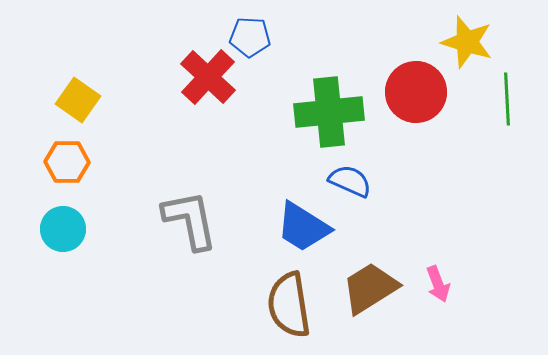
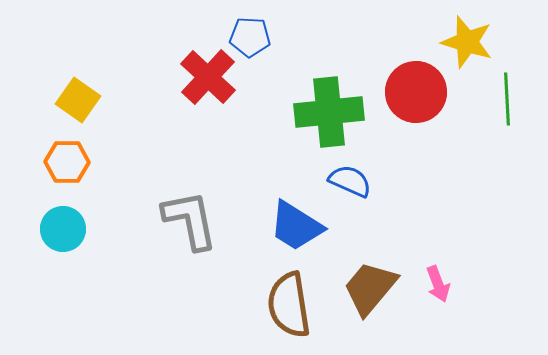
blue trapezoid: moved 7 px left, 1 px up
brown trapezoid: rotated 18 degrees counterclockwise
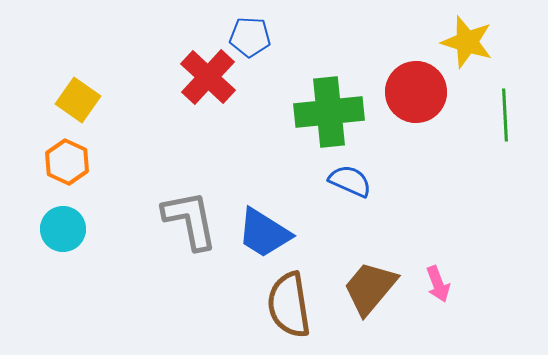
green line: moved 2 px left, 16 px down
orange hexagon: rotated 24 degrees clockwise
blue trapezoid: moved 32 px left, 7 px down
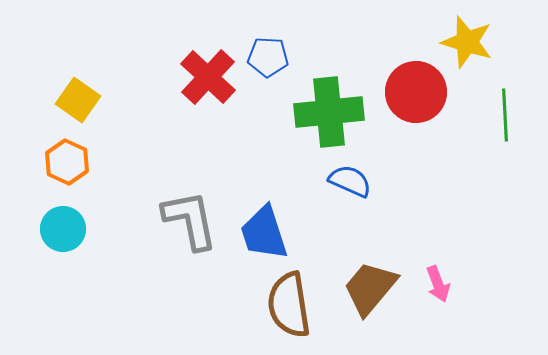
blue pentagon: moved 18 px right, 20 px down
blue trapezoid: rotated 40 degrees clockwise
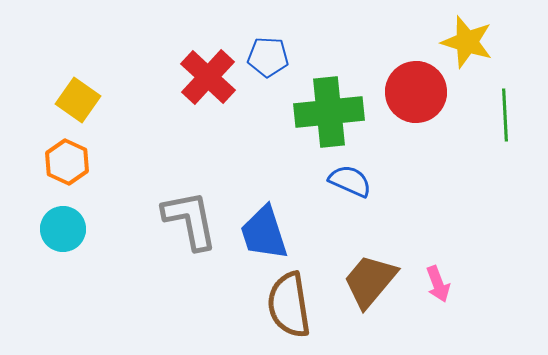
brown trapezoid: moved 7 px up
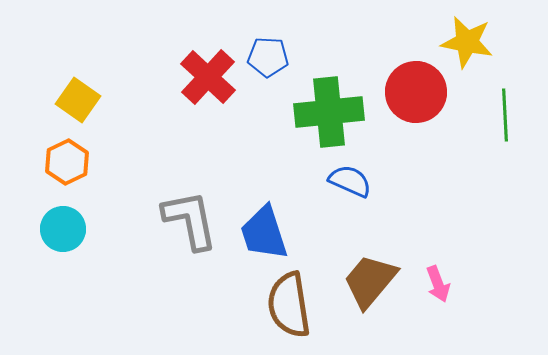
yellow star: rotated 6 degrees counterclockwise
orange hexagon: rotated 9 degrees clockwise
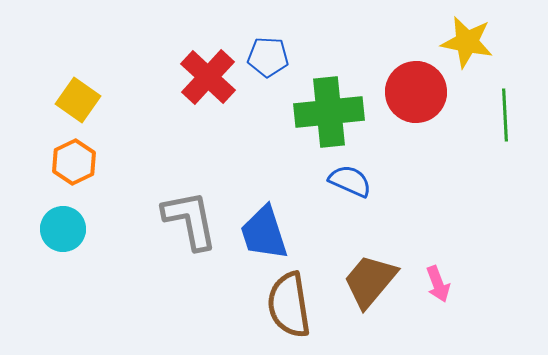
orange hexagon: moved 7 px right
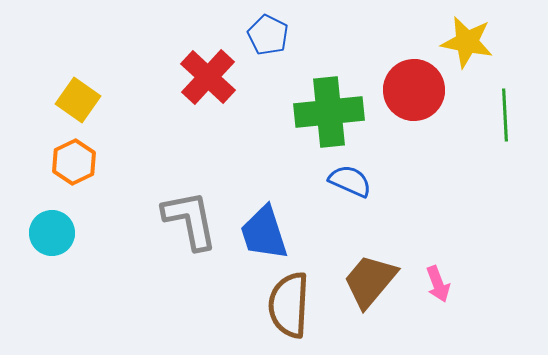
blue pentagon: moved 22 px up; rotated 24 degrees clockwise
red circle: moved 2 px left, 2 px up
cyan circle: moved 11 px left, 4 px down
brown semicircle: rotated 12 degrees clockwise
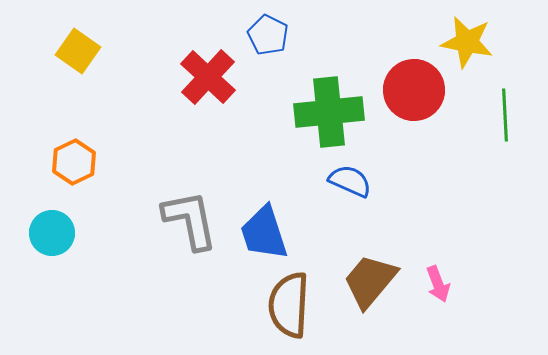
yellow square: moved 49 px up
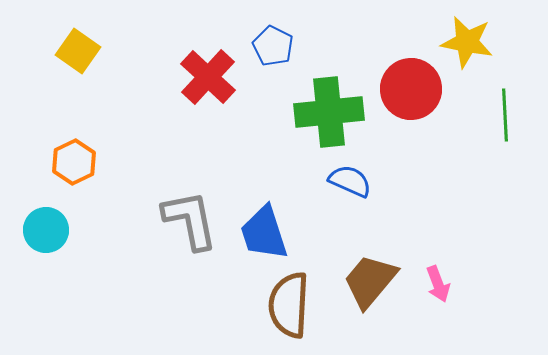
blue pentagon: moved 5 px right, 11 px down
red circle: moved 3 px left, 1 px up
cyan circle: moved 6 px left, 3 px up
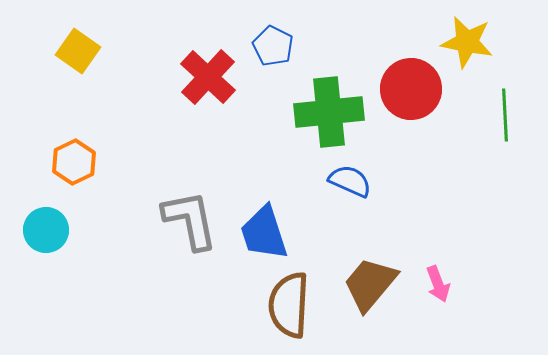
brown trapezoid: moved 3 px down
